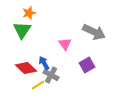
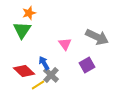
gray arrow: moved 3 px right, 5 px down
red diamond: moved 2 px left, 3 px down
gray cross: rotated 14 degrees clockwise
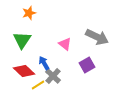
green triangle: moved 10 px down
pink triangle: rotated 16 degrees counterclockwise
gray cross: moved 2 px right, 1 px down
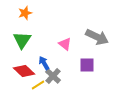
orange star: moved 4 px left
purple square: rotated 28 degrees clockwise
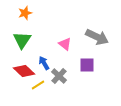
gray cross: moved 6 px right
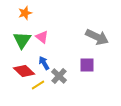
pink triangle: moved 23 px left, 7 px up
